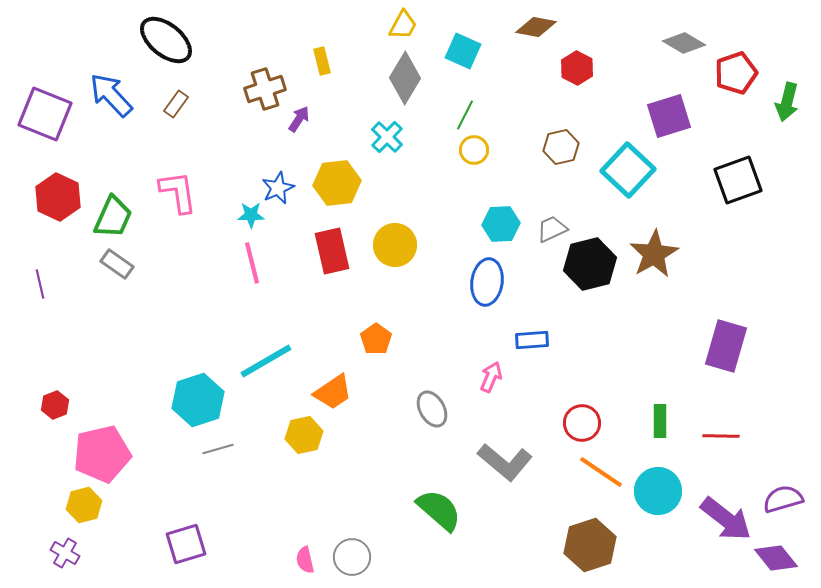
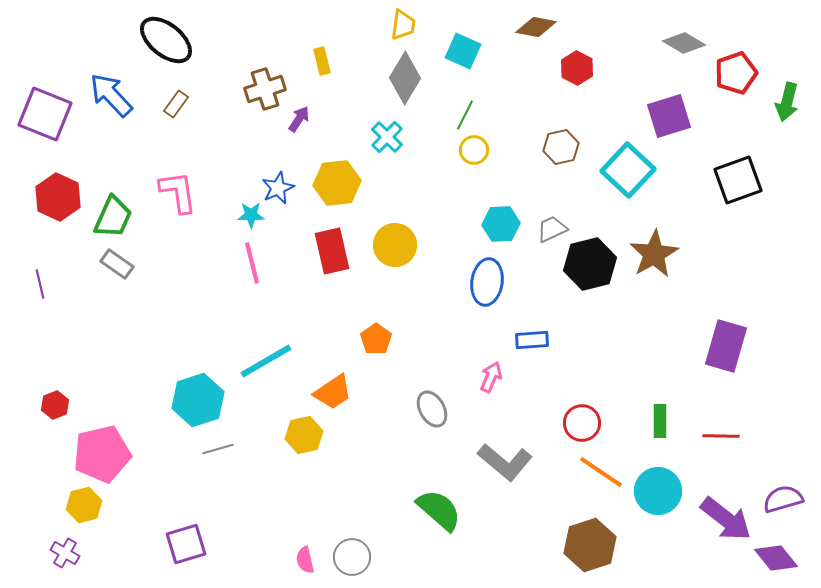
yellow trapezoid at (403, 25): rotated 20 degrees counterclockwise
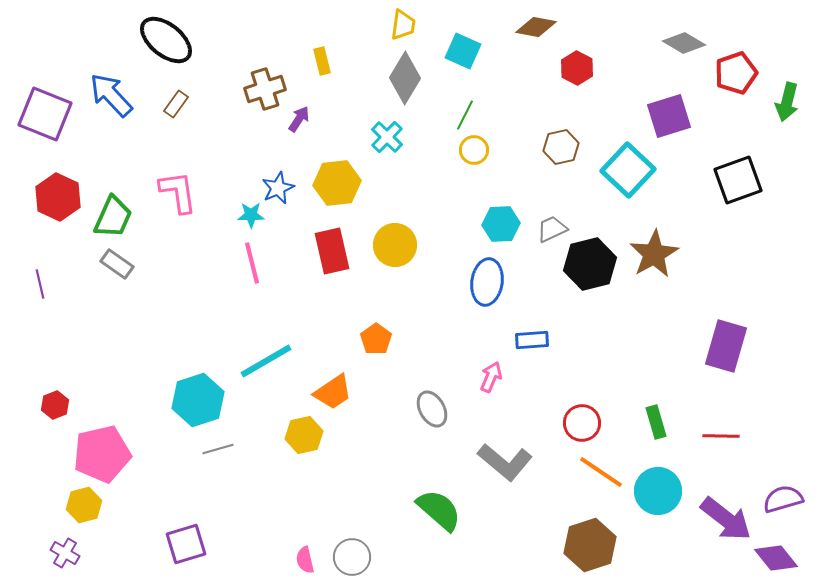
green rectangle at (660, 421): moved 4 px left, 1 px down; rotated 16 degrees counterclockwise
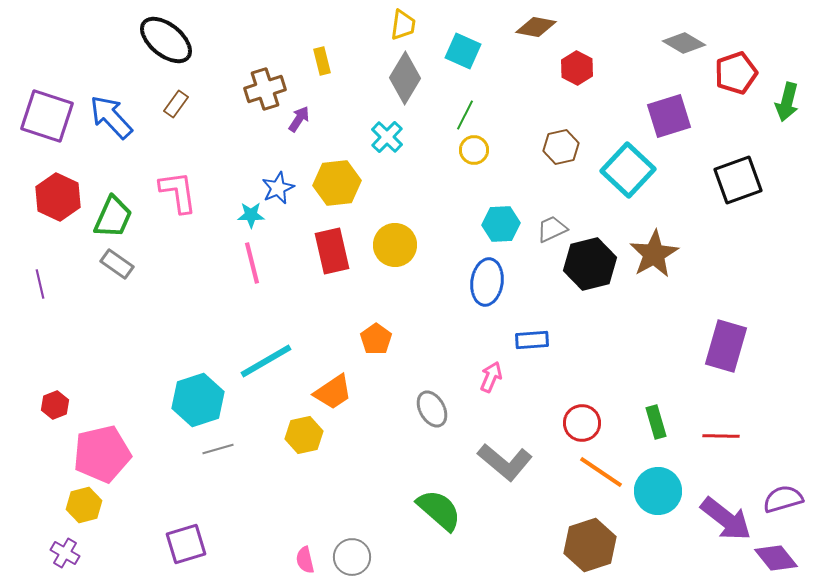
blue arrow at (111, 95): moved 22 px down
purple square at (45, 114): moved 2 px right, 2 px down; rotated 4 degrees counterclockwise
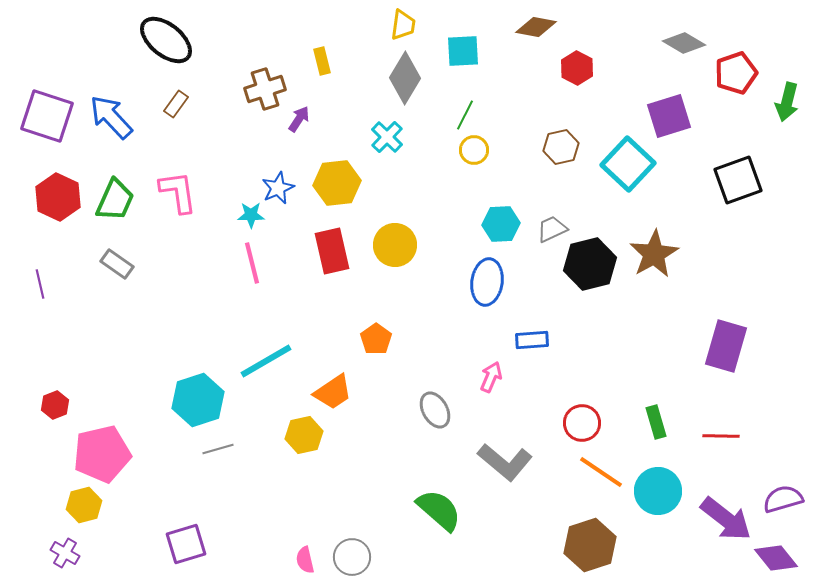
cyan square at (463, 51): rotated 27 degrees counterclockwise
cyan square at (628, 170): moved 6 px up
green trapezoid at (113, 217): moved 2 px right, 17 px up
gray ellipse at (432, 409): moved 3 px right, 1 px down
